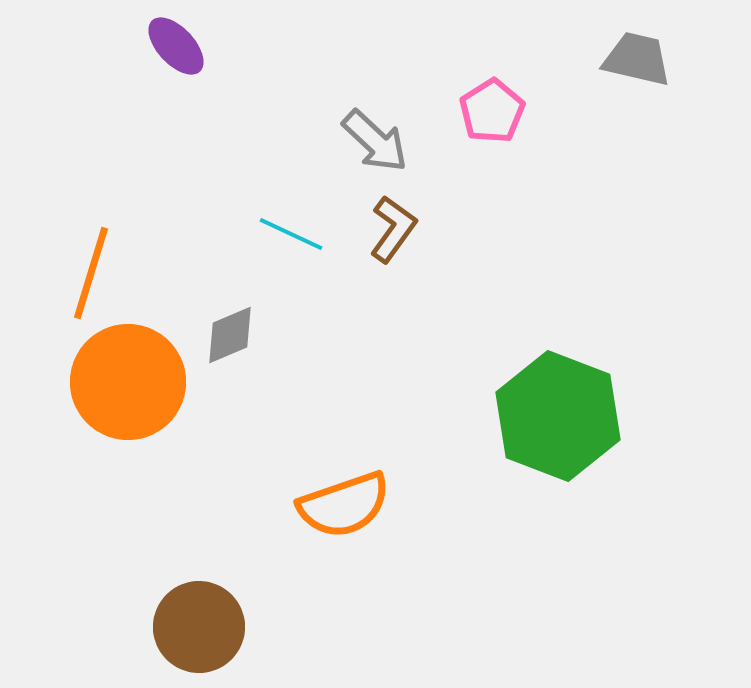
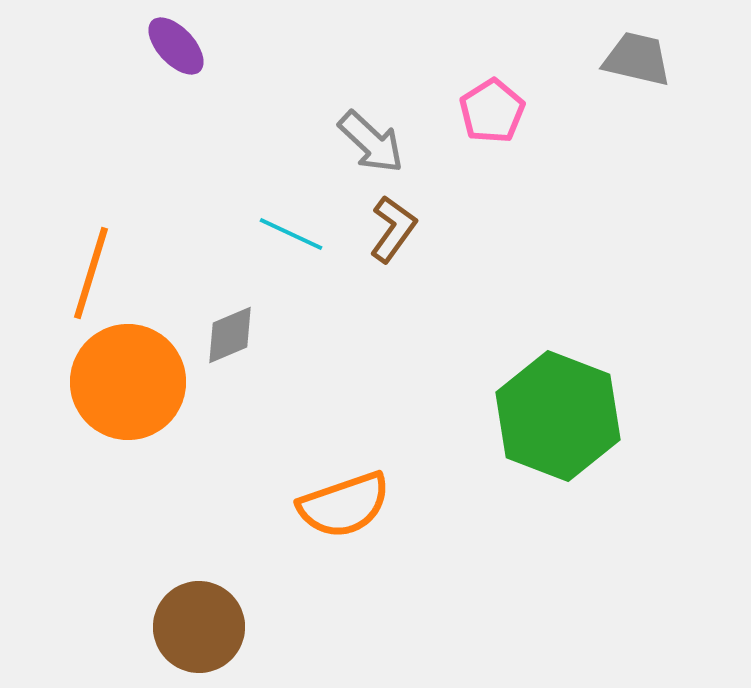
gray arrow: moved 4 px left, 1 px down
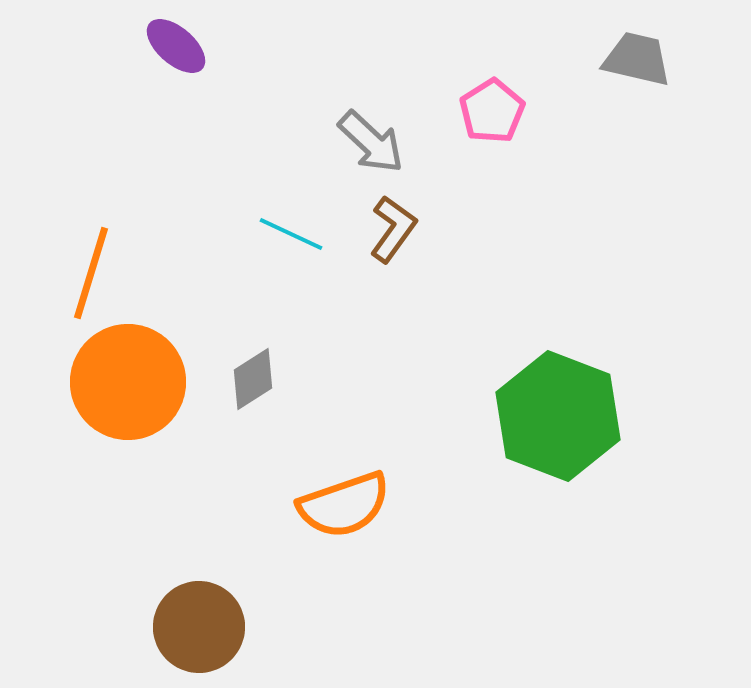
purple ellipse: rotated 6 degrees counterclockwise
gray diamond: moved 23 px right, 44 px down; rotated 10 degrees counterclockwise
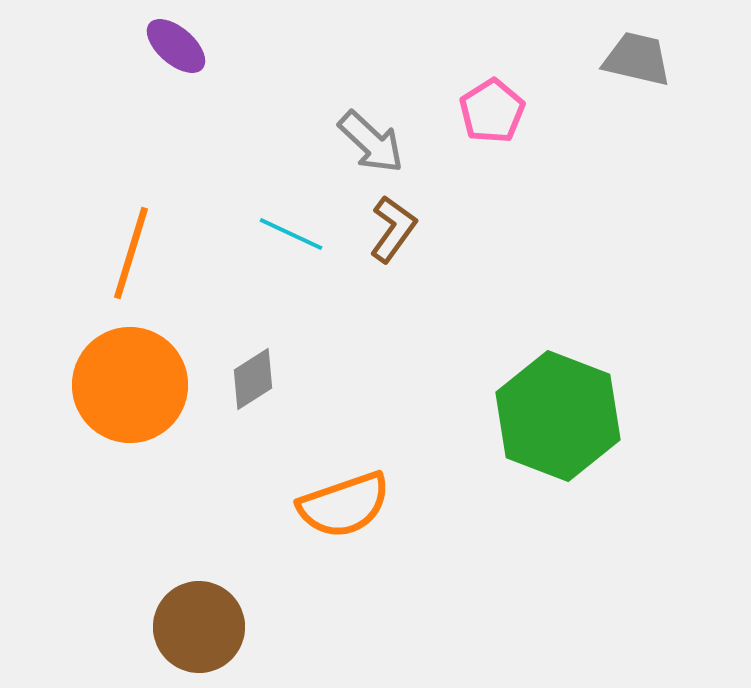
orange line: moved 40 px right, 20 px up
orange circle: moved 2 px right, 3 px down
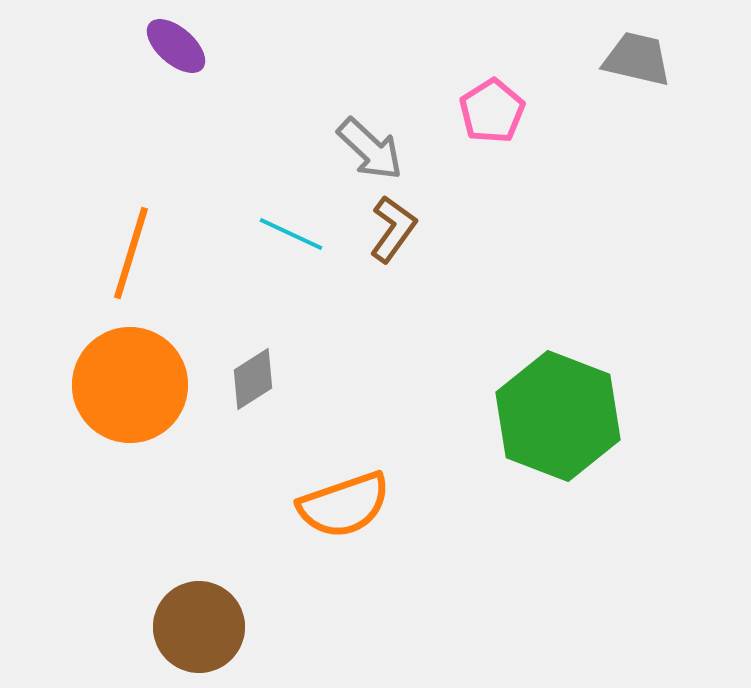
gray arrow: moved 1 px left, 7 px down
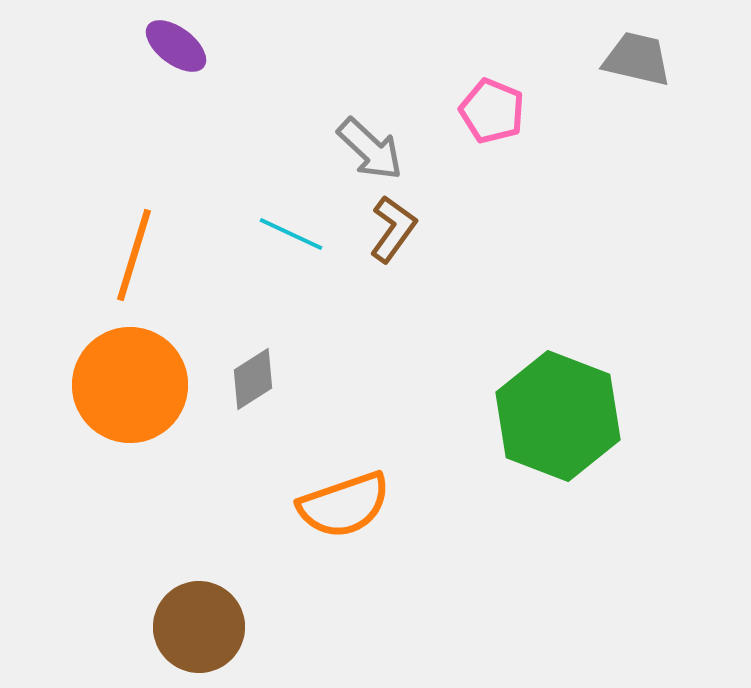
purple ellipse: rotated 4 degrees counterclockwise
pink pentagon: rotated 18 degrees counterclockwise
orange line: moved 3 px right, 2 px down
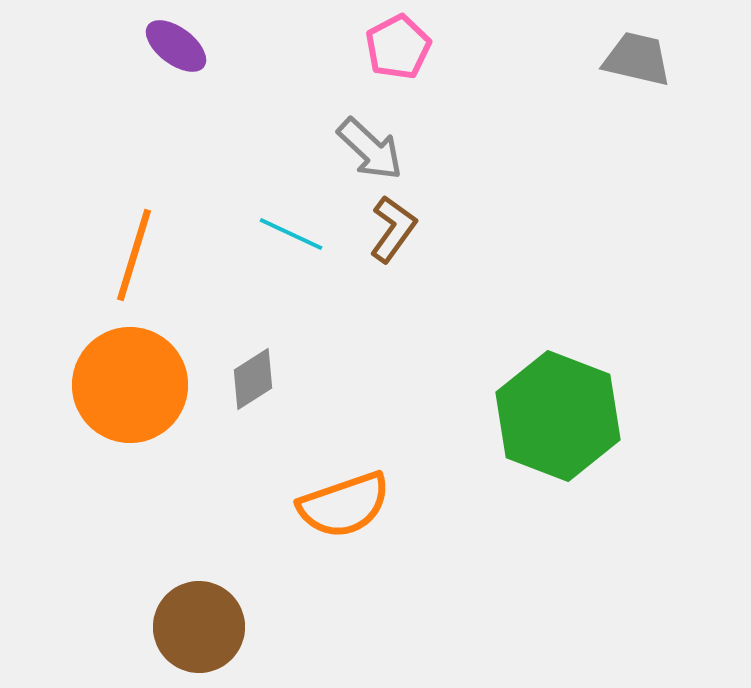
pink pentagon: moved 94 px left, 64 px up; rotated 22 degrees clockwise
